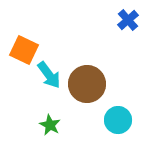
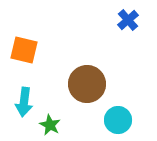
orange square: rotated 12 degrees counterclockwise
cyan arrow: moved 25 px left, 27 px down; rotated 44 degrees clockwise
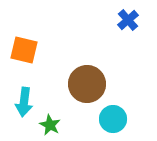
cyan circle: moved 5 px left, 1 px up
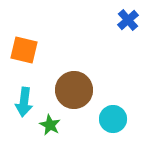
brown circle: moved 13 px left, 6 px down
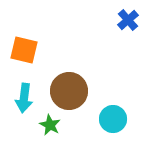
brown circle: moved 5 px left, 1 px down
cyan arrow: moved 4 px up
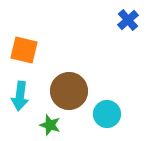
cyan arrow: moved 4 px left, 2 px up
cyan circle: moved 6 px left, 5 px up
green star: rotated 10 degrees counterclockwise
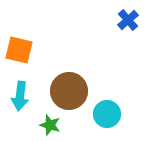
orange square: moved 5 px left
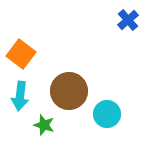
orange square: moved 2 px right, 4 px down; rotated 24 degrees clockwise
green star: moved 6 px left
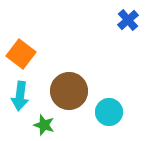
cyan circle: moved 2 px right, 2 px up
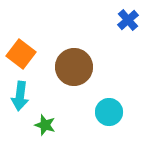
brown circle: moved 5 px right, 24 px up
green star: moved 1 px right
